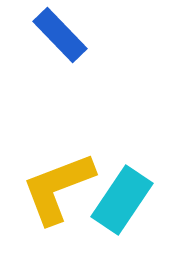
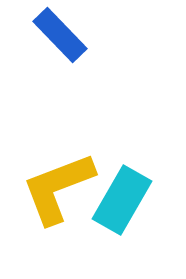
cyan rectangle: rotated 4 degrees counterclockwise
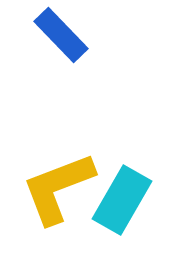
blue rectangle: moved 1 px right
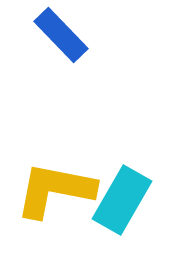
yellow L-shape: moved 3 px left, 2 px down; rotated 32 degrees clockwise
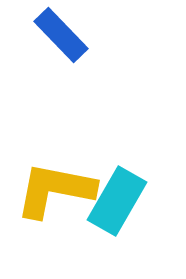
cyan rectangle: moved 5 px left, 1 px down
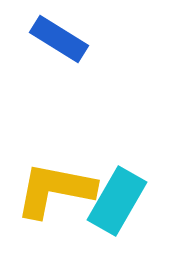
blue rectangle: moved 2 px left, 4 px down; rotated 14 degrees counterclockwise
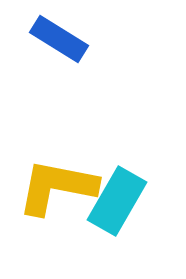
yellow L-shape: moved 2 px right, 3 px up
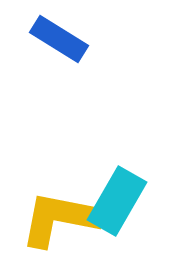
yellow L-shape: moved 3 px right, 32 px down
